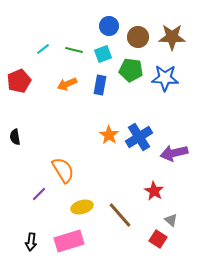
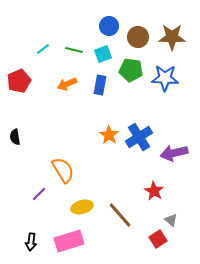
red square: rotated 24 degrees clockwise
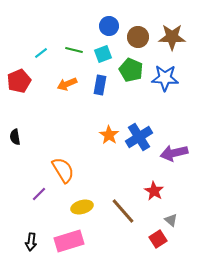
cyan line: moved 2 px left, 4 px down
green pentagon: rotated 15 degrees clockwise
brown line: moved 3 px right, 4 px up
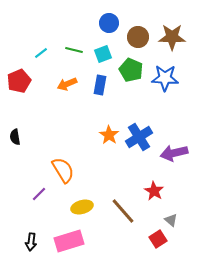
blue circle: moved 3 px up
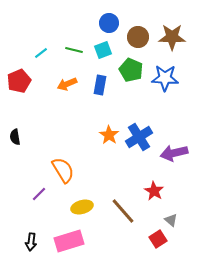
cyan square: moved 4 px up
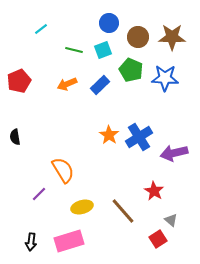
cyan line: moved 24 px up
blue rectangle: rotated 36 degrees clockwise
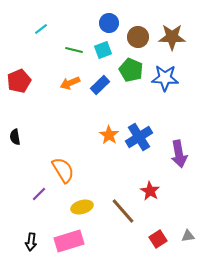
orange arrow: moved 3 px right, 1 px up
purple arrow: moved 5 px right, 1 px down; rotated 88 degrees counterclockwise
red star: moved 4 px left
gray triangle: moved 17 px right, 16 px down; rotated 48 degrees counterclockwise
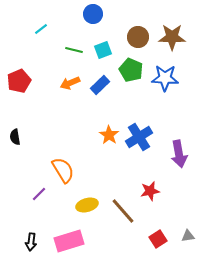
blue circle: moved 16 px left, 9 px up
red star: rotated 30 degrees clockwise
yellow ellipse: moved 5 px right, 2 px up
